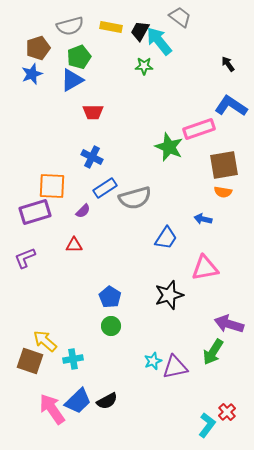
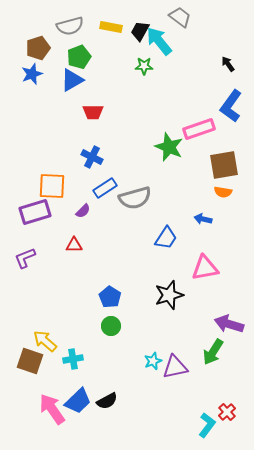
blue L-shape at (231, 106): rotated 88 degrees counterclockwise
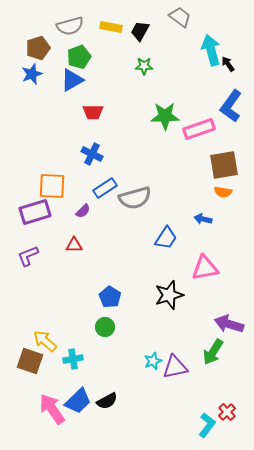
cyan arrow at (159, 41): moved 52 px right, 9 px down; rotated 24 degrees clockwise
green star at (169, 147): moved 4 px left, 31 px up; rotated 24 degrees counterclockwise
blue cross at (92, 157): moved 3 px up
purple L-shape at (25, 258): moved 3 px right, 2 px up
green circle at (111, 326): moved 6 px left, 1 px down
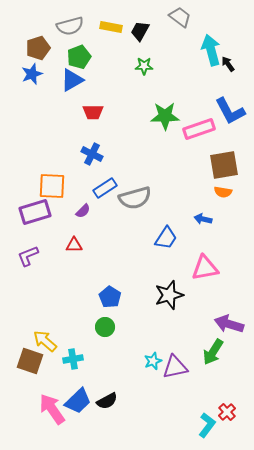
blue L-shape at (231, 106): moved 1 px left, 5 px down; rotated 64 degrees counterclockwise
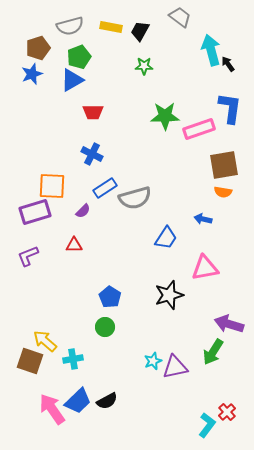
blue L-shape at (230, 111): moved 3 px up; rotated 144 degrees counterclockwise
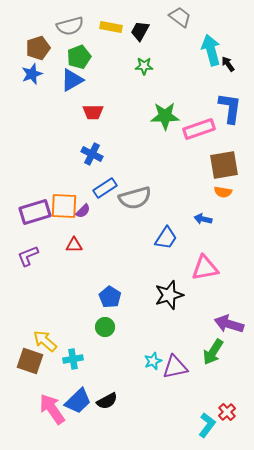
orange square at (52, 186): moved 12 px right, 20 px down
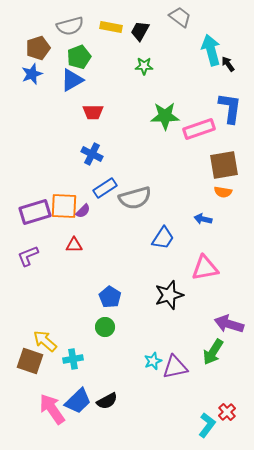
blue trapezoid at (166, 238): moved 3 px left
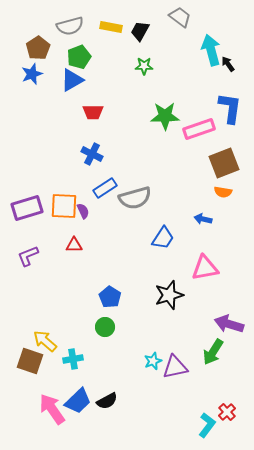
brown pentagon at (38, 48): rotated 15 degrees counterclockwise
brown square at (224, 165): moved 2 px up; rotated 12 degrees counterclockwise
purple semicircle at (83, 211): rotated 70 degrees counterclockwise
purple rectangle at (35, 212): moved 8 px left, 4 px up
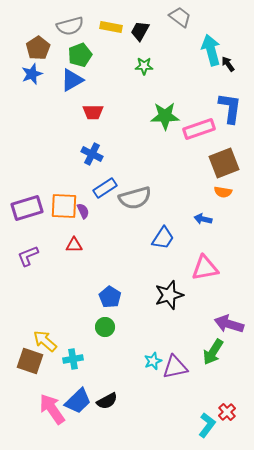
green pentagon at (79, 57): moved 1 px right, 2 px up
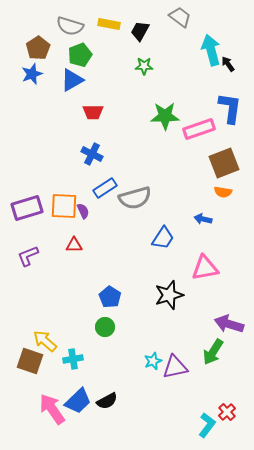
gray semicircle at (70, 26): rotated 32 degrees clockwise
yellow rectangle at (111, 27): moved 2 px left, 3 px up
